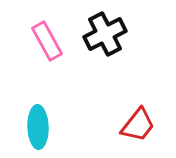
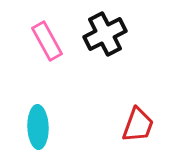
red trapezoid: rotated 18 degrees counterclockwise
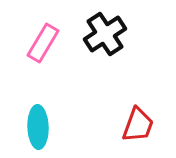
black cross: rotated 6 degrees counterclockwise
pink rectangle: moved 4 px left, 2 px down; rotated 60 degrees clockwise
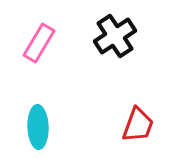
black cross: moved 10 px right, 2 px down
pink rectangle: moved 4 px left
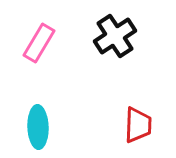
red trapezoid: rotated 18 degrees counterclockwise
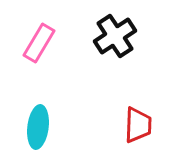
cyan ellipse: rotated 9 degrees clockwise
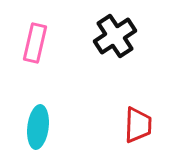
pink rectangle: moved 4 px left; rotated 18 degrees counterclockwise
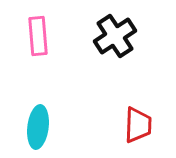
pink rectangle: moved 3 px right, 7 px up; rotated 18 degrees counterclockwise
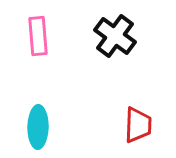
black cross: rotated 21 degrees counterclockwise
cyan ellipse: rotated 6 degrees counterclockwise
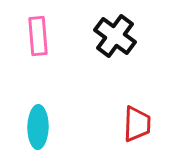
red trapezoid: moved 1 px left, 1 px up
